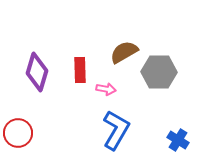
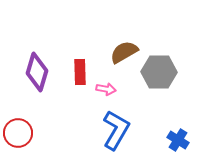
red rectangle: moved 2 px down
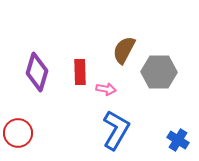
brown semicircle: moved 2 px up; rotated 32 degrees counterclockwise
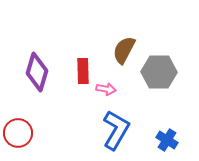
red rectangle: moved 3 px right, 1 px up
blue cross: moved 11 px left
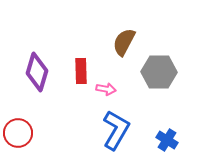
brown semicircle: moved 8 px up
red rectangle: moved 2 px left
